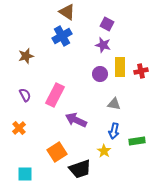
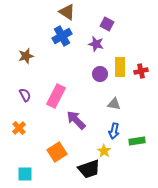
purple star: moved 7 px left, 1 px up
pink rectangle: moved 1 px right, 1 px down
purple arrow: rotated 20 degrees clockwise
black trapezoid: moved 9 px right
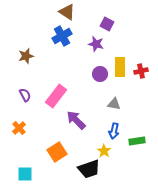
pink rectangle: rotated 10 degrees clockwise
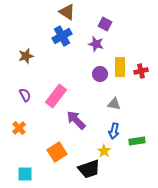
purple square: moved 2 px left
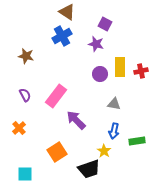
brown star: rotated 28 degrees clockwise
